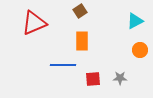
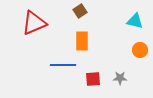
cyan triangle: rotated 42 degrees clockwise
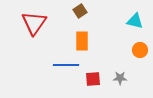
red triangle: rotated 32 degrees counterclockwise
blue line: moved 3 px right
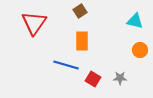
blue line: rotated 15 degrees clockwise
red square: rotated 35 degrees clockwise
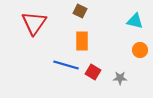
brown square: rotated 32 degrees counterclockwise
red square: moved 7 px up
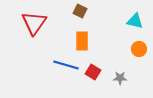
orange circle: moved 1 px left, 1 px up
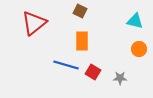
red triangle: rotated 16 degrees clockwise
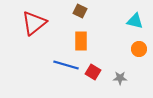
orange rectangle: moved 1 px left
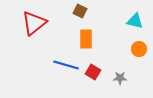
orange rectangle: moved 5 px right, 2 px up
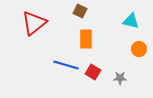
cyan triangle: moved 4 px left
